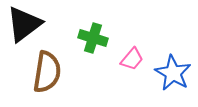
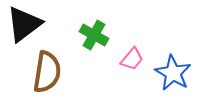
green cross: moved 1 px right, 3 px up; rotated 12 degrees clockwise
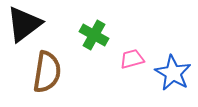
pink trapezoid: rotated 145 degrees counterclockwise
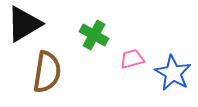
black triangle: rotated 6 degrees clockwise
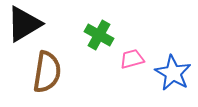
green cross: moved 5 px right
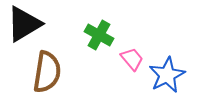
pink trapezoid: rotated 65 degrees clockwise
blue star: moved 6 px left, 2 px down; rotated 15 degrees clockwise
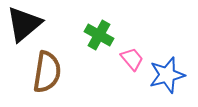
black triangle: rotated 9 degrees counterclockwise
blue star: rotated 12 degrees clockwise
